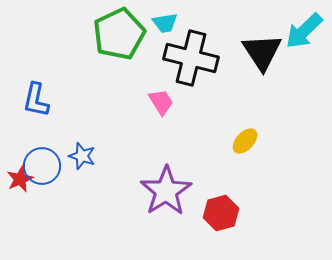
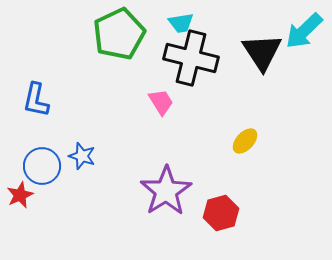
cyan trapezoid: moved 16 px right
red star: moved 16 px down
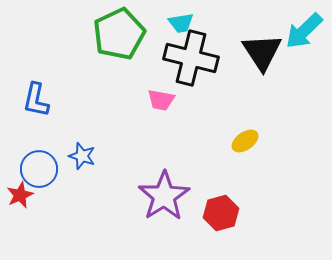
pink trapezoid: moved 2 px up; rotated 132 degrees clockwise
yellow ellipse: rotated 12 degrees clockwise
blue circle: moved 3 px left, 3 px down
purple star: moved 2 px left, 5 px down
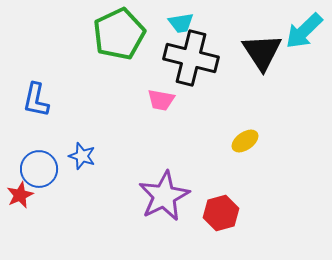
purple star: rotated 6 degrees clockwise
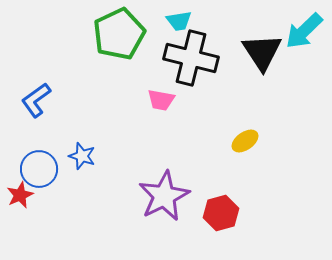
cyan trapezoid: moved 2 px left, 2 px up
blue L-shape: rotated 42 degrees clockwise
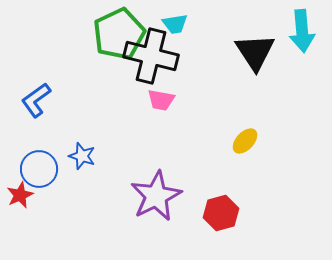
cyan trapezoid: moved 4 px left, 3 px down
cyan arrow: moved 2 px left; rotated 51 degrees counterclockwise
black triangle: moved 7 px left
black cross: moved 40 px left, 2 px up
yellow ellipse: rotated 12 degrees counterclockwise
purple star: moved 8 px left
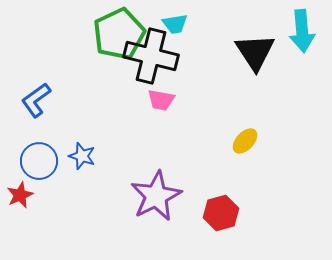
blue circle: moved 8 px up
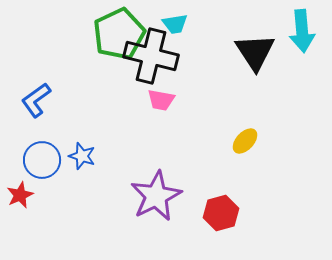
blue circle: moved 3 px right, 1 px up
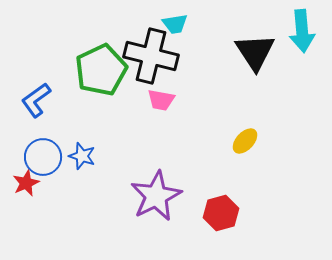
green pentagon: moved 18 px left, 36 px down
blue circle: moved 1 px right, 3 px up
red star: moved 6 px right, 12 px up
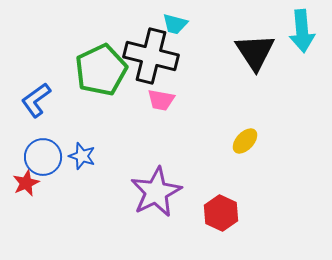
cyan trapezoid: rotated 24 degrees clockwise
purple star: moved 4 px up
red hexagon: rotated 20 degrees counterclockwise
